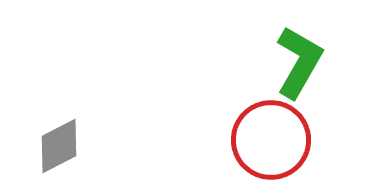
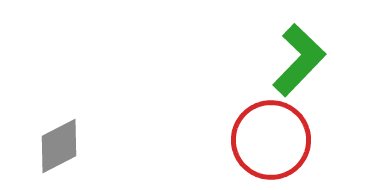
green L-shape: moved 2 px up; rotated 14 degrees clockwise
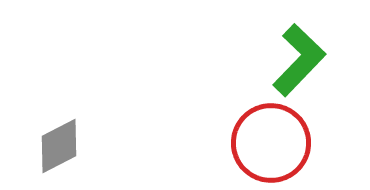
red circle: moved 3 px down
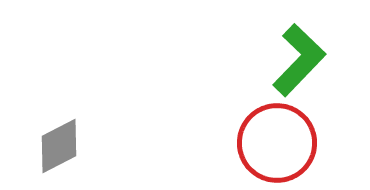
red circle: moved 6 px right
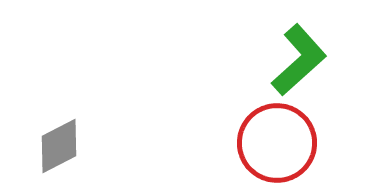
green L-shape: rotated 4 degrees clockwise
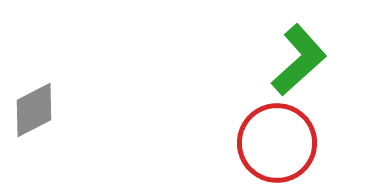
gray diamond: moved 25 px left, 36 px up
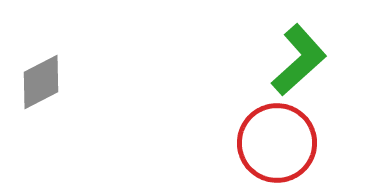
gray diamond: moved 7 px right, 28 px up
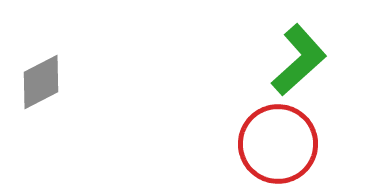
red circle: moved 1 px right, 1 px down
